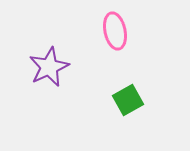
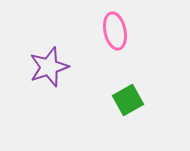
purple star: rotated 6 degrees clockwise
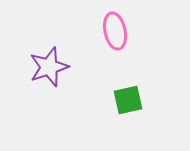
green square: rotated 16 degrees clockwise
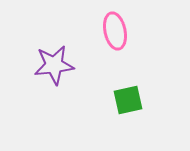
purple star: moved 5 px right, 2 px up; rotated 12 degrees clockwise
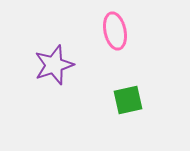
purple star: rotated 12 degrees counterclockwise
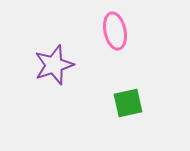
green square: moved 3 px down
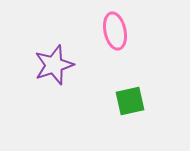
green square: moved 2 px right, 2 px up
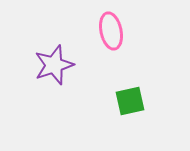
pink ellipse: moved 4 px left
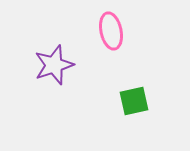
green square: moved 4 px right
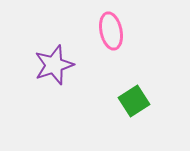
green square: rotated 20 degrees counterclockwise
